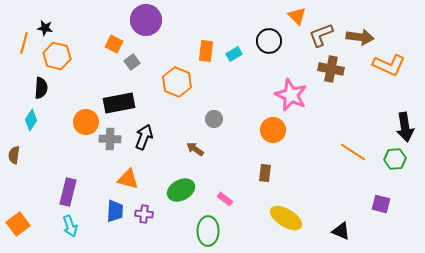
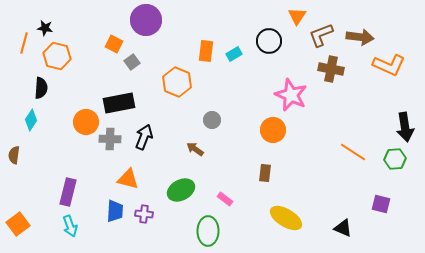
orange triangle at (297, 16): rotated 18 degrees clockwise
gray circle at (214, 119): moved 2 px left, 1 px down
black triangle at (341, 231): moved 2 px right, 3 px up
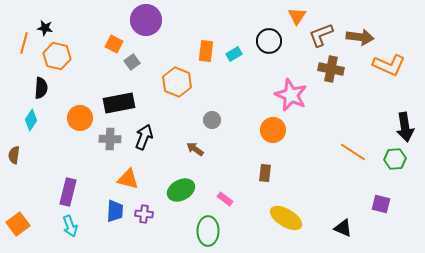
orange circle at (86, 122): moved 6 px left, 4 px up
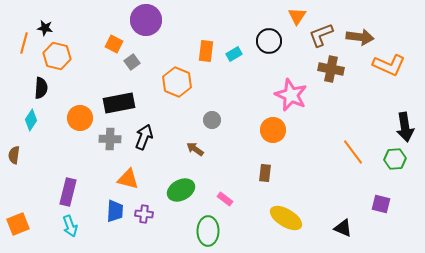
orange line at (353, 152): rotated 20 degrees clockwise
orange square at (18, 224): rotated 15 degrees clockwise
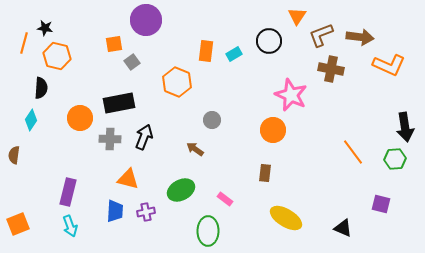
orange square at (114, 44): rotated 36 degrees counterclockwise
purple cross at (144, 214): moved 2 px right, 2 px up; rotated 18 degrees counterclockwise
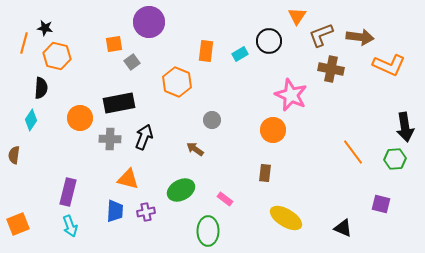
purple circle at (146, 20): moved 3 px right, 2 px down
cyan rectangle at (234, 54): moved 6 px right
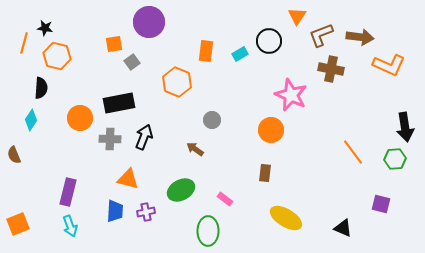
orange circle at (273, 130): moved 2 px left
brown semicircle at (14, 155): rotated 30 degrees counterclockwise
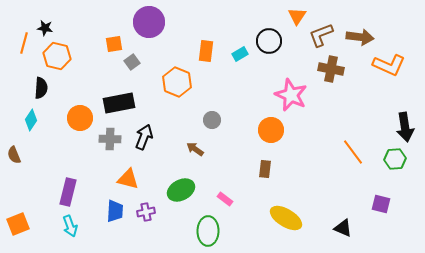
brown rectangle at (265, 173): moved 4 px up
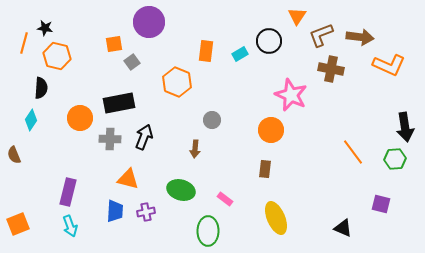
brown arrow at (195, 149): rotated 120 degrees counterclockwise
green ellipse at (181, 190): rotated 44 degrees clockwise
yellow ellipse at (286, 218): moved 10 px left; rotated 36 degrees clockwise
